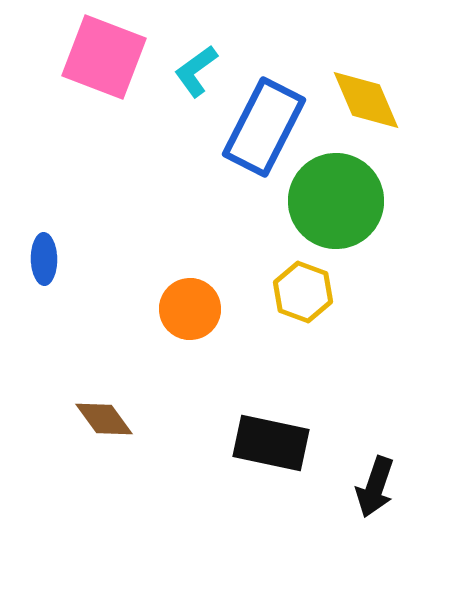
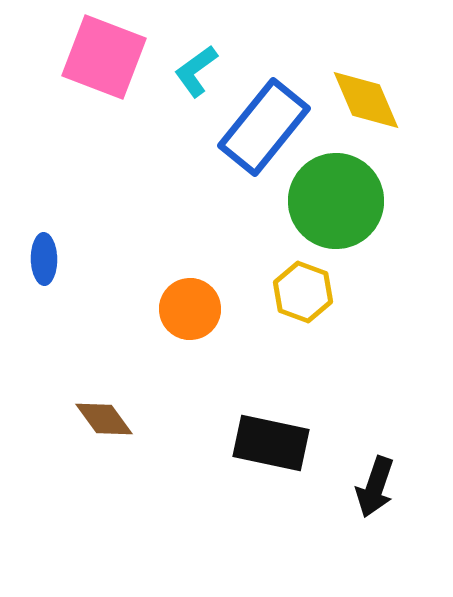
blue rectangle: rotated 12 degrees clockwise
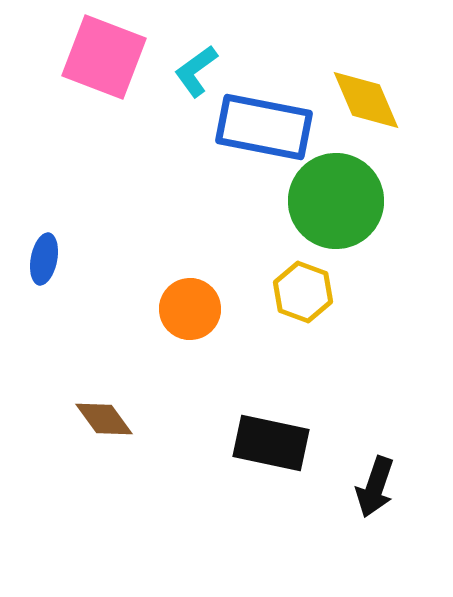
blue rectangle: rotated 62 degrees clockwise
blue ellipse: rotated 12 degrees clockwise
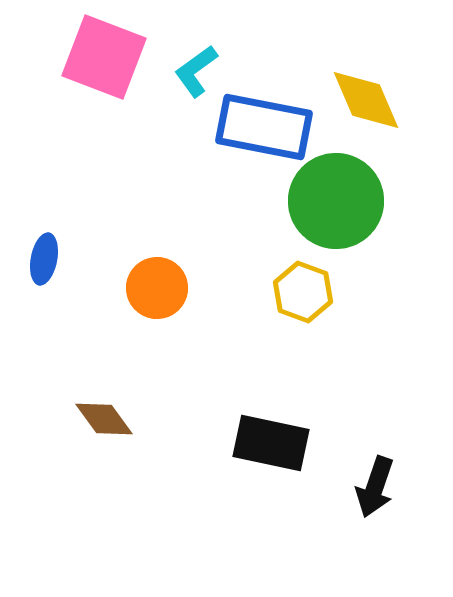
orange circle: moved 33 px left, 21 px up
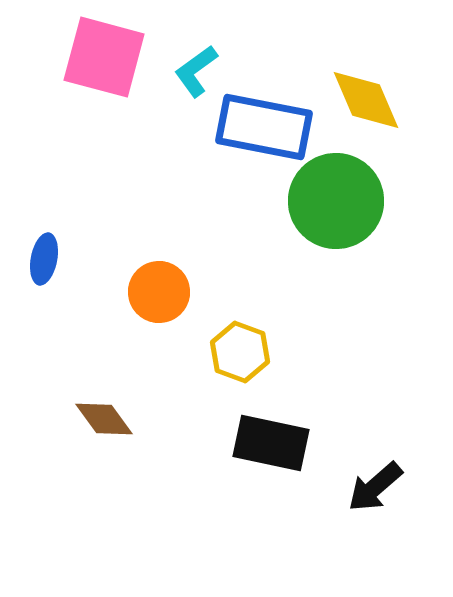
pink square: rotated 6 degrees counterclockwise
orange circle: moved 2 px right, 4 px down
yellow hexagon: moved 63 px left, 60 px down
black arrow: rotated 30 degrees clockwise
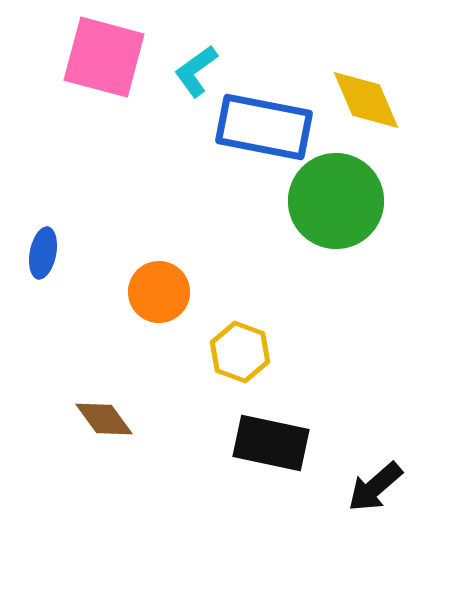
blue ellipse: moved 1 px left, 6 px up
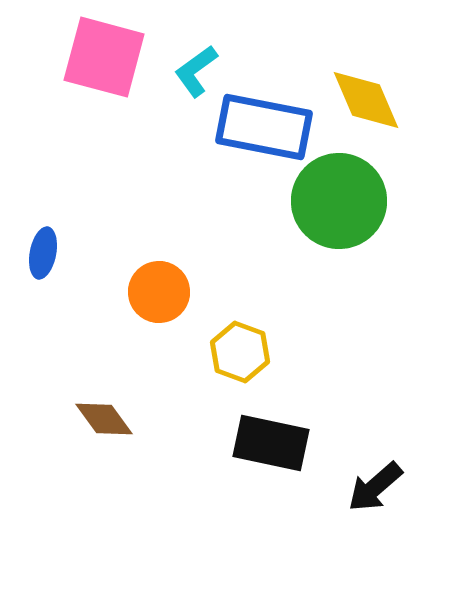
green circle: moved 3 px right
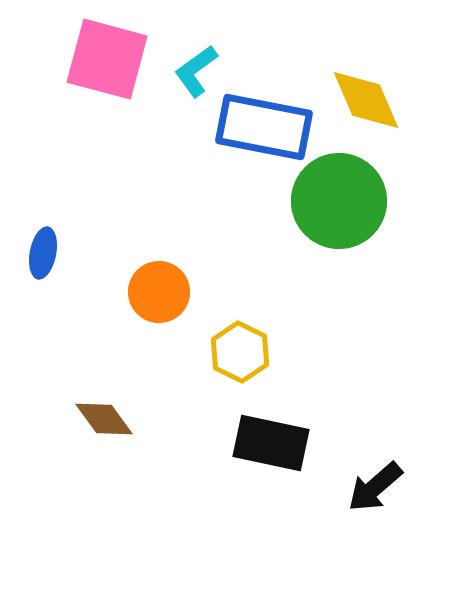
pink square: moved 3 px right, 2 px down
yellow hexagon: rotated 6 degrees clockwise
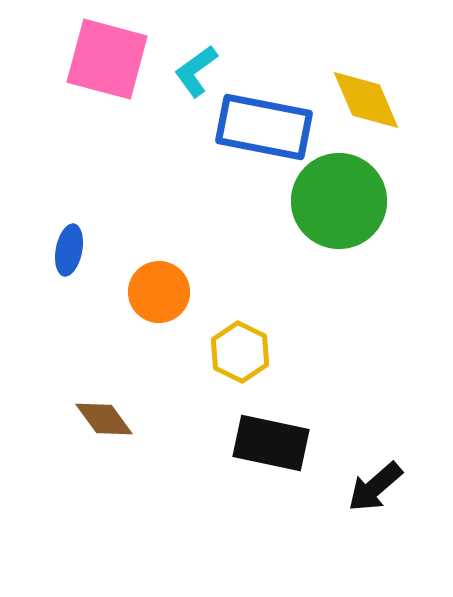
blue ellipse: moved 26 px right, 3 px up
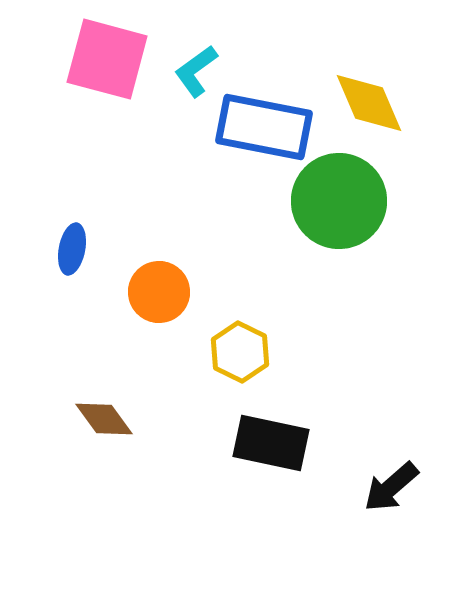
yellow diamond: moved 3 px right, 3 px down
blue ellipse: moved 3 px right, 1 px up
black arrow: moved 16 px right
